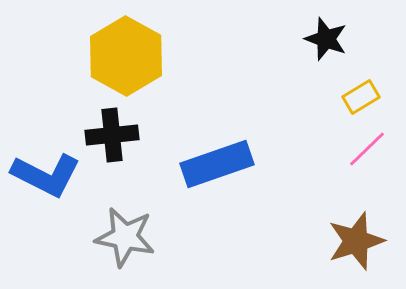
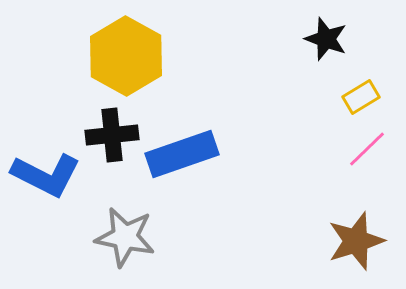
blue rectangle: moved 35 px left, 10 px up
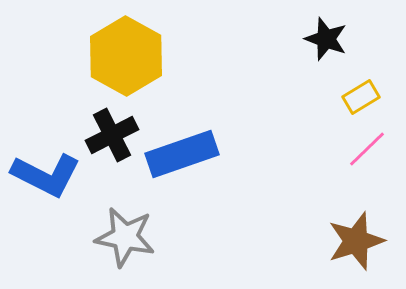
black cross: rotated 21 degrees counterclockwise
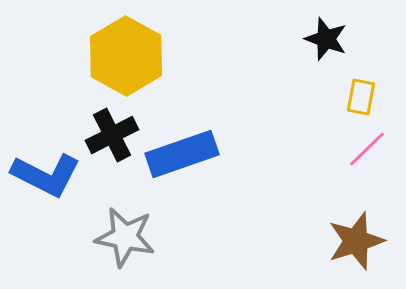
yellow rectangle: rotated 48 degrees counterclockwise
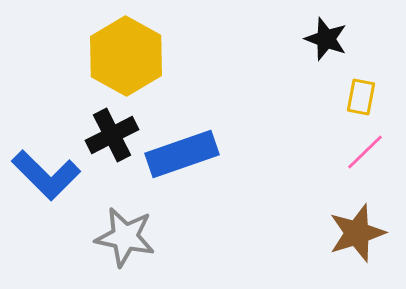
pink line: moved 2 px left, 3 px down
blue L-shape: rotated 18 degrees clockwise
brown star: moved 1 px right, 8 px up
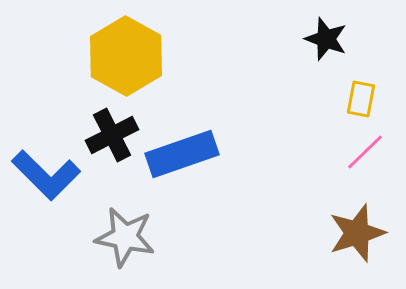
yellow rectangle: moved 2 px down
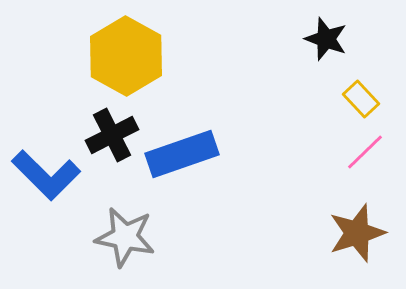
yellow rectangle: rotated 54 degrees counterclockwise
